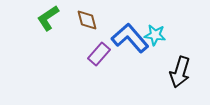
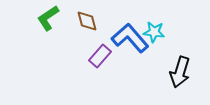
brown diamond: moved 1 px down
cyan star: moved 1 px left, 3 px up
purple rectangle: moved 1 px right, 2 px down
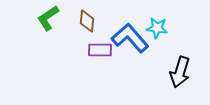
brown diamond: rotated 20 degrees clockwise
cyan star: moved 3 px right, 4 px up
purple rectangle: moved 6 px up; rotated 50 degrees clockwise
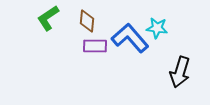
purple rectangle: moved 5 px left, 4 px up
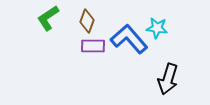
brown diamond: rotated 15 degrees clockwise
blue L-shape: moved 1 px left, 1 px down
purple rectangle: moved 2 px left
black arrow: moved 12 px left, 7 px down
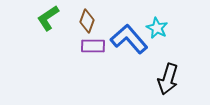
cyan star: rotated 20 degrees clockwise
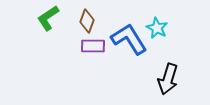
blue L-shape: rotated 9 degrees clockwise
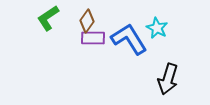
brown diamond: rotated 15 degrees clockwise
purple rectangle: moved 8 px up
